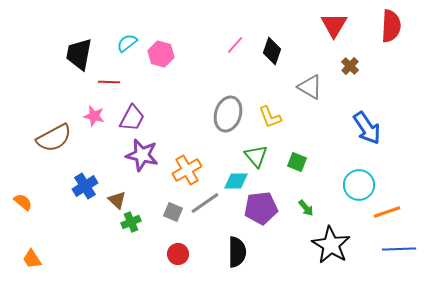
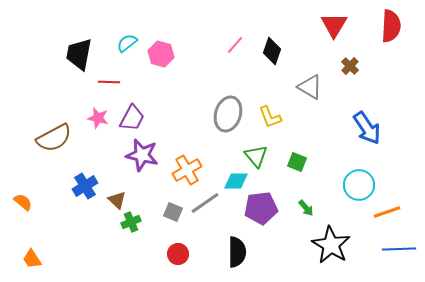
pink star: moved 4 px right, 2 px down
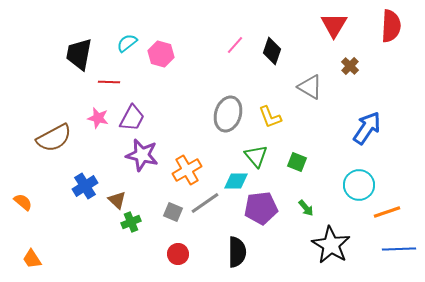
blue arrow: rotated 112 degrees counterclockwise
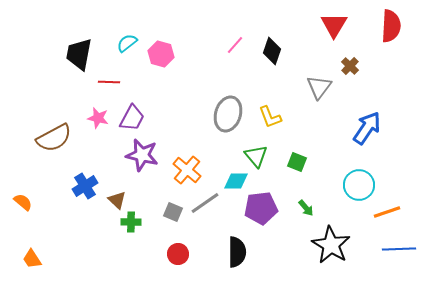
gray triangle: moved 9 px right; rotated 36 degrees clockwise
orange cross: rotated 20 degrees counterclockwise
green cross: rotated 24 degrees clockwise
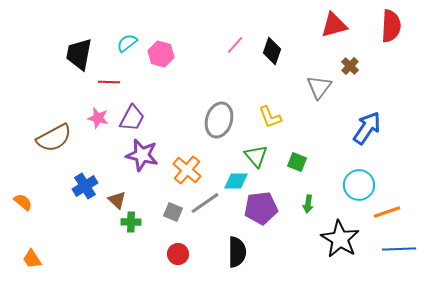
red triangle: rotated 44 degrees clockwise
gray ellipse: moved 9 px left, 6 px down
green arrow: moved 2 px right, 4 px up; rotated 48 degrees clockwise
black star: moved 9 px right, 6 px up
